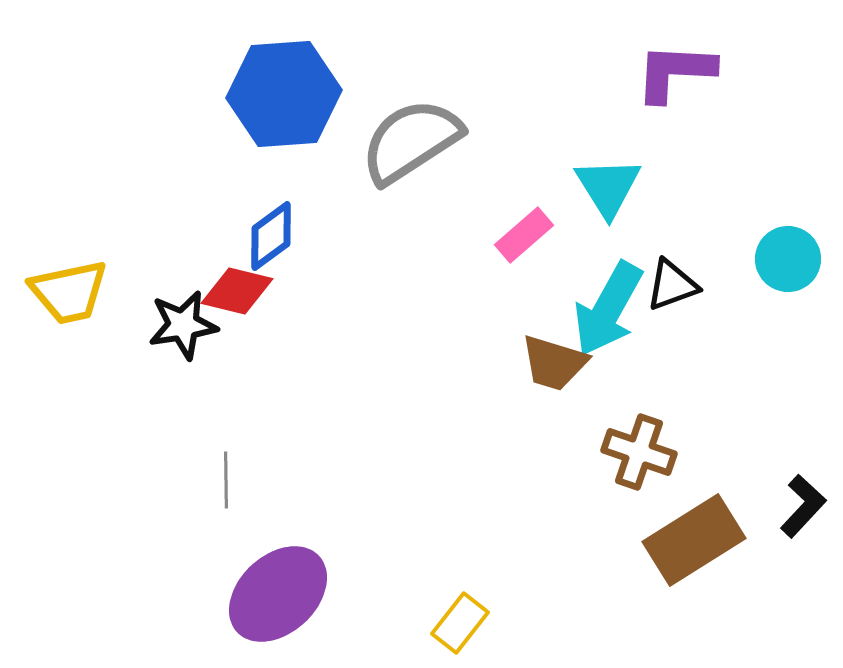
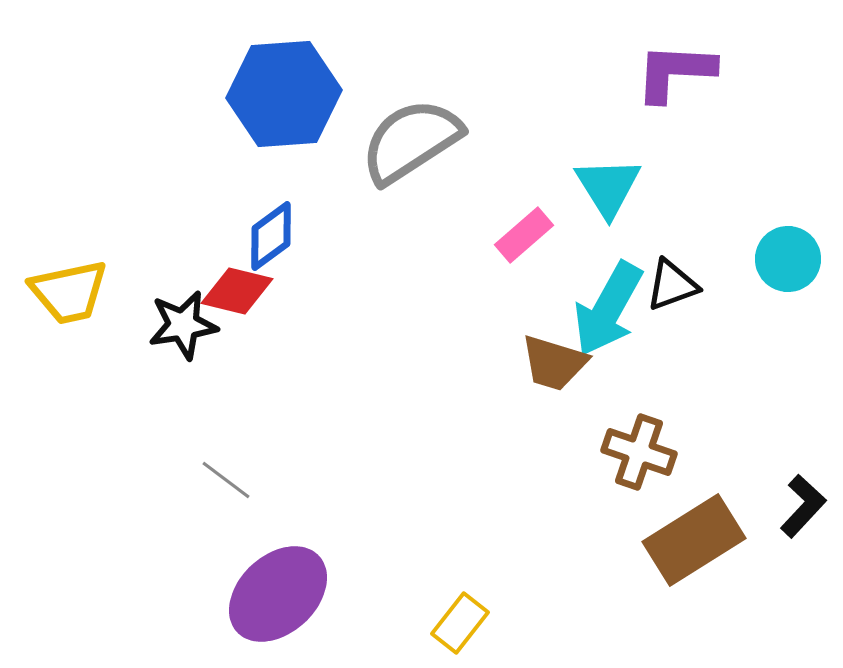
gray line: rotated 52 degrees counterclockwise
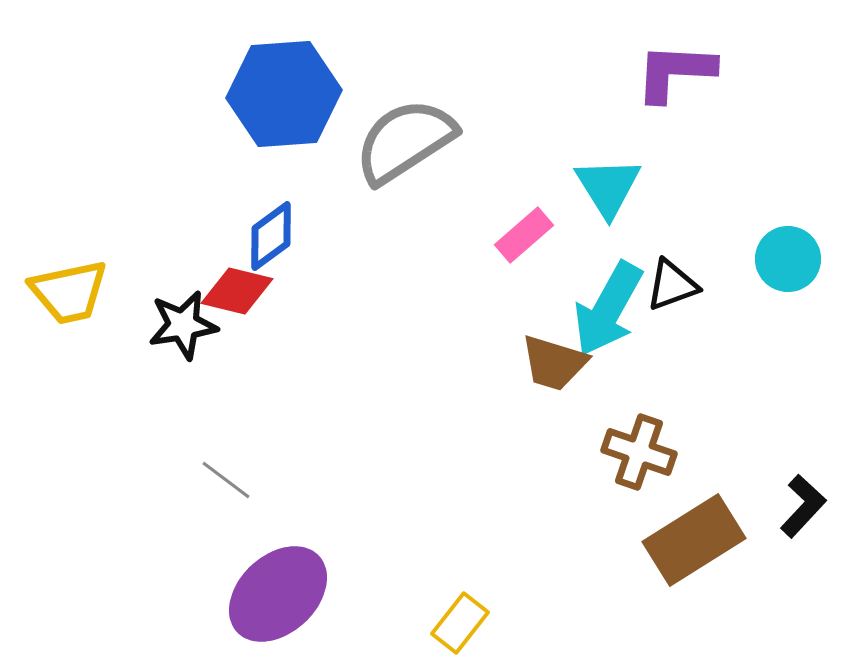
gray semicircle: moved 6 px left
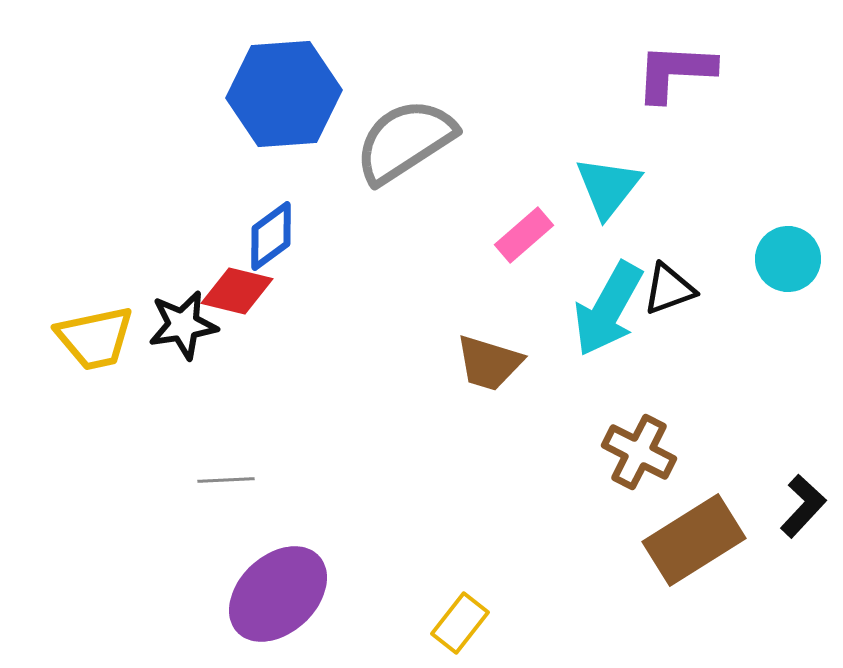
cyan triangle: rotated 10 degrees clockwise
black triangle: moved 3 px left, 4 px down
yellow trapezoid: moved 26 px right, 46 px down
brown trapezoid: moved 65 px left
brown cross: rotated 8 degrees clockwise
gray line: rotated 40 degrees counterclockwise
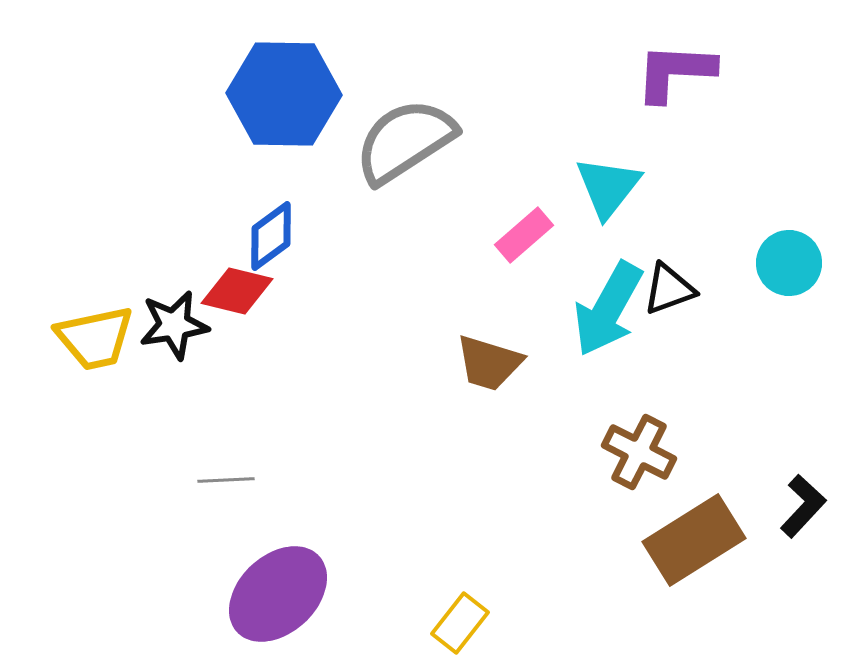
blue hexagon: rotated 5 degrees clockwise
cyan circle: moved 1 px right, 4 px down
black star: moved 9 px left
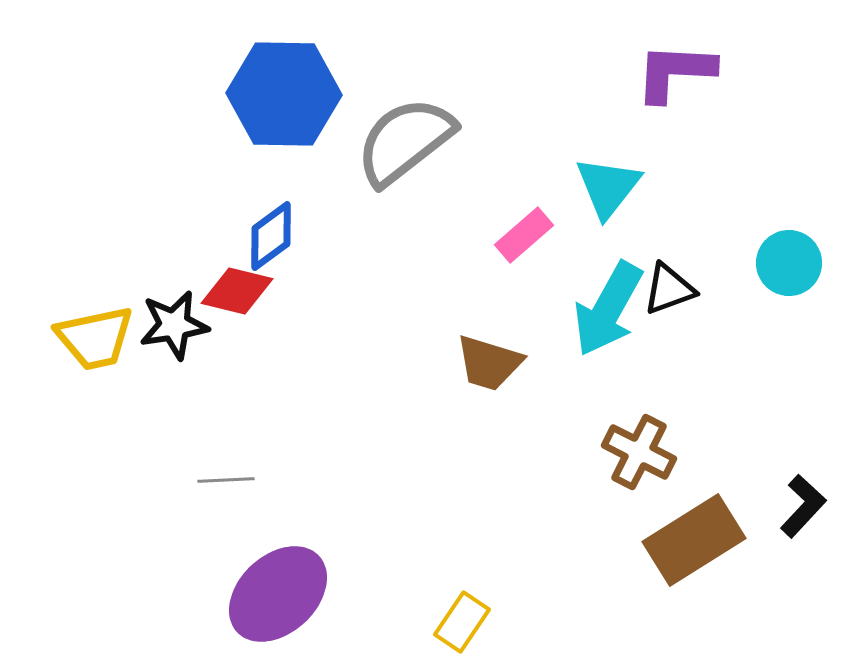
gray semicircle: rotated 5 degrees counterclockwise
yellow rectangle: moved 2 px right, 1 px up; rotated 4 degrees counterclockwise
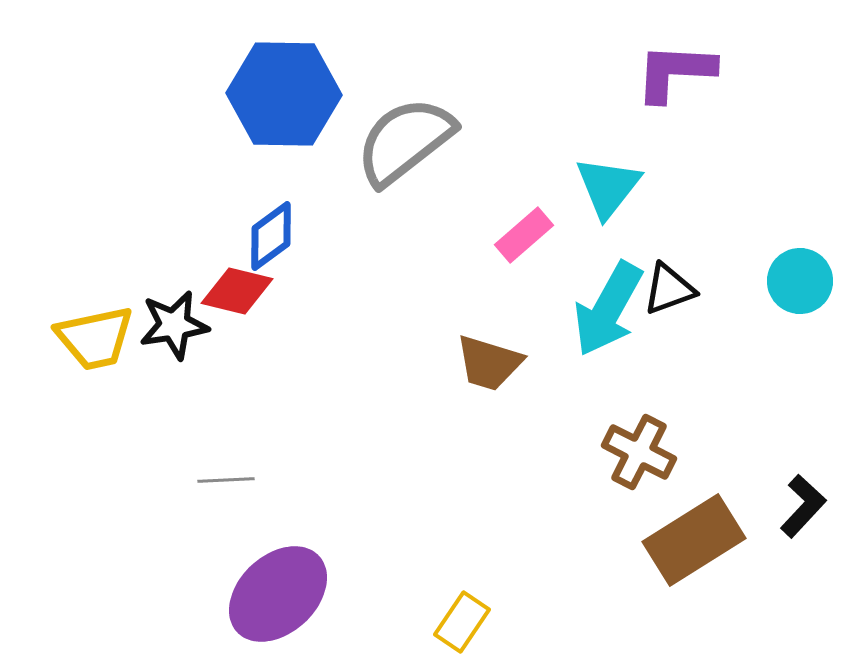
cyan circle: moved 11 px right, 18 px down
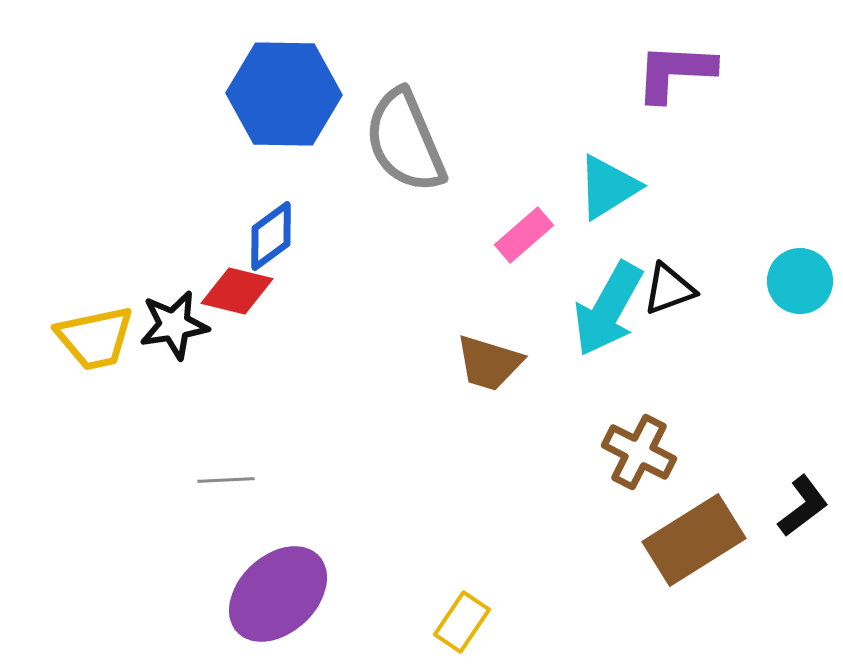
gray semicircle: rotated 75 degrees counterclockwise
cyan triangle: rotated 20 degrees clockwise
black L-shape: rotated 10 degrees clockwise
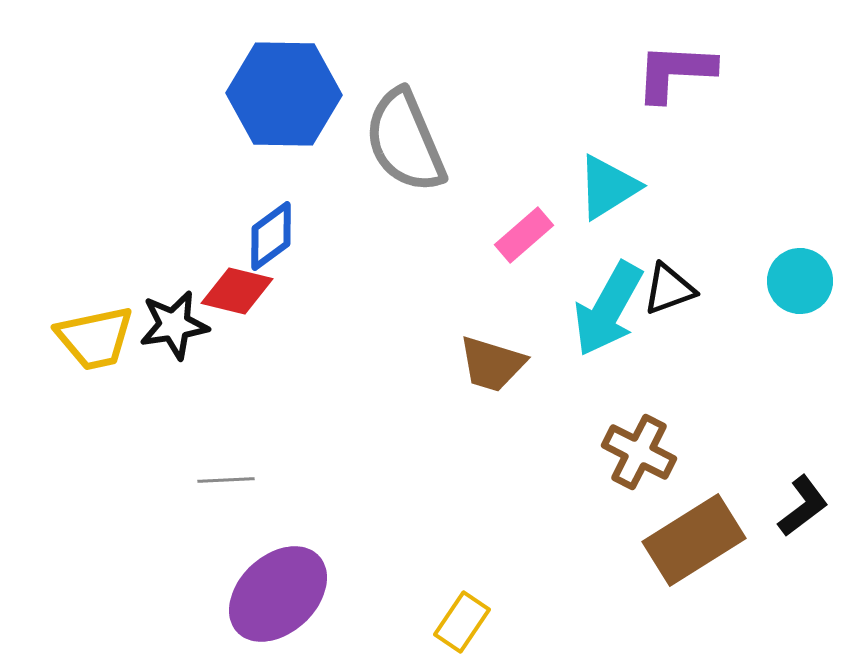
brown trapezoid: moved 3 px right, 1 px down
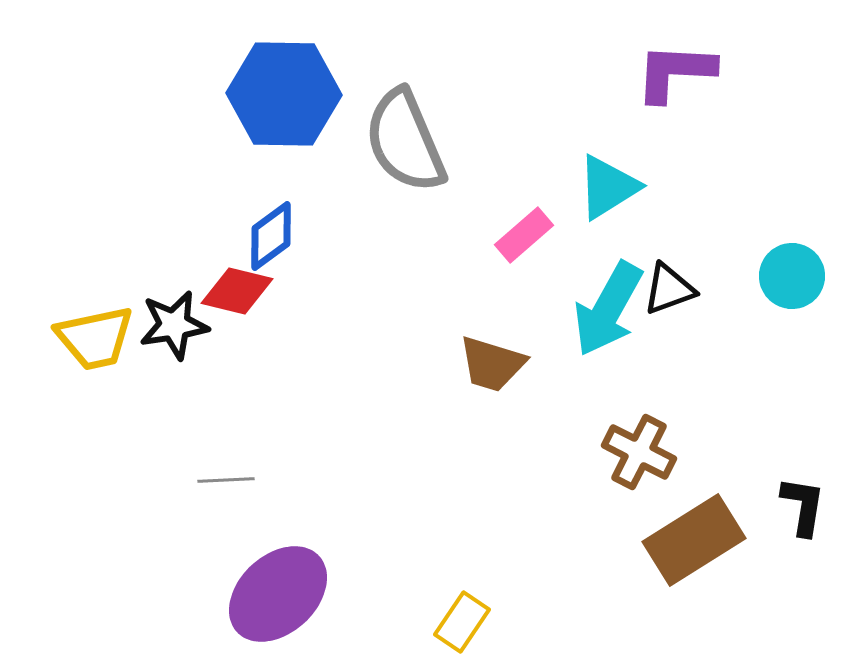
cyan circle: moved 8 px left, 5 px up
black L-shape: rotated 44 degrees counterclockwise
